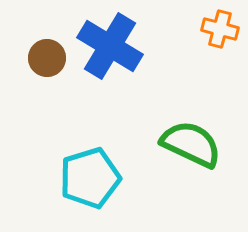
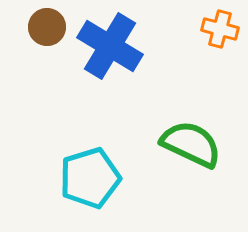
brown circle: moved 31 px up
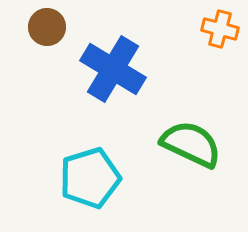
blue cross: moved 3 px right, 23 px down
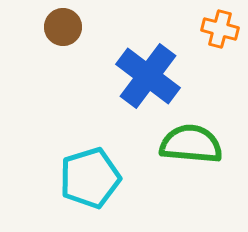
brown circle: moved 16 px right
blue cross: moved 35 px right, 7 px down; rotated 6 degrees clockwise
green semicircle: rotated 20 degrees counterclockwise
